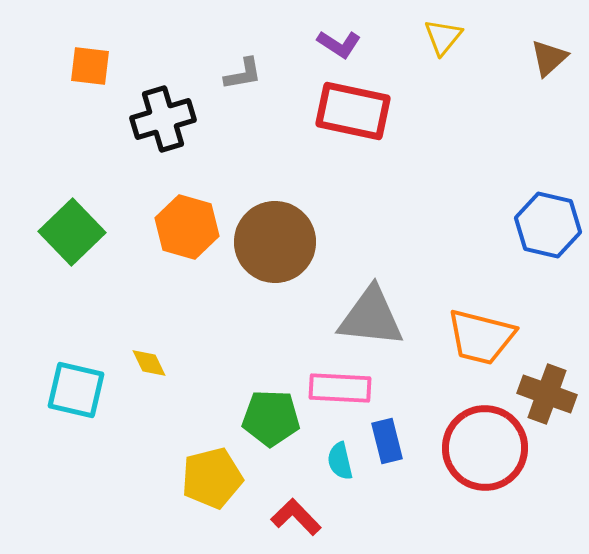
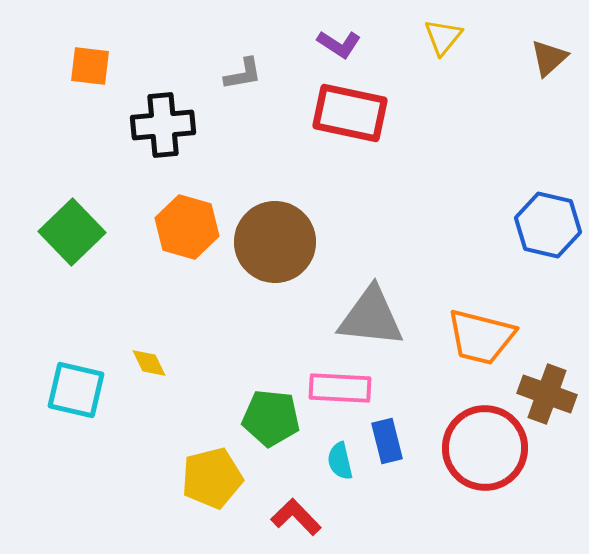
red rectangle: moved 3 px left, 2 px down
black cross: moved 6 px down; rotated 12 degrees clockwise
green pentagon: rotated 4 degrees clockwise
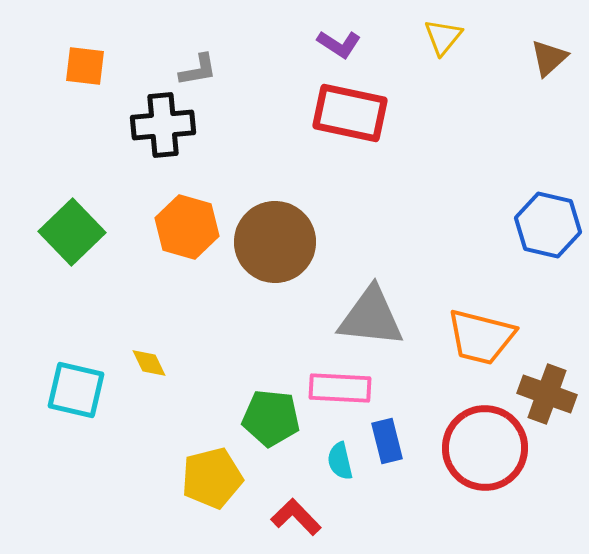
orange square: moved 5 px left
gray L-shape: moved 45 px left, 4 px up
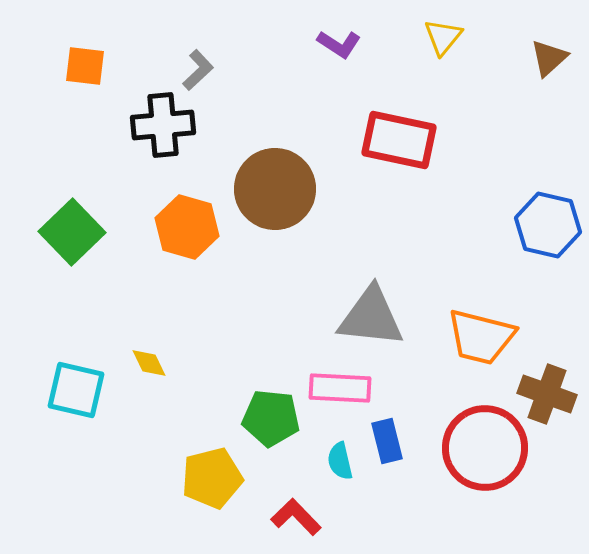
gray L-shape: rotated 33 degrees counterclockwise
red rectangle: moved 49 px right, 27 px down
brown circle: moved 53 px up
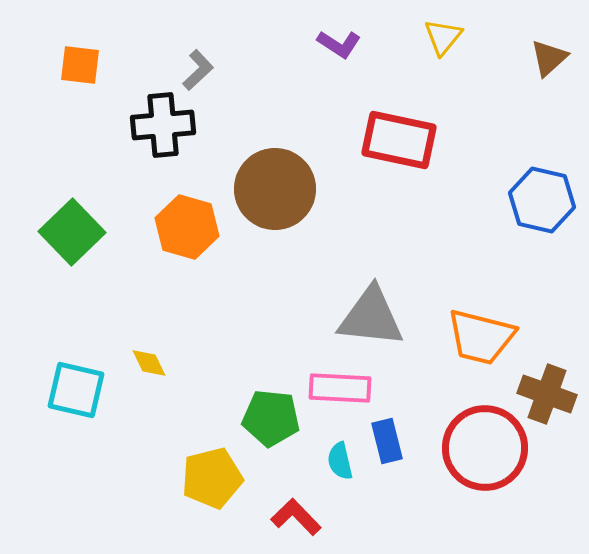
orange square: moved 5 px left, 1 px up
blue hexagon: moved 6 px left, 25 px up
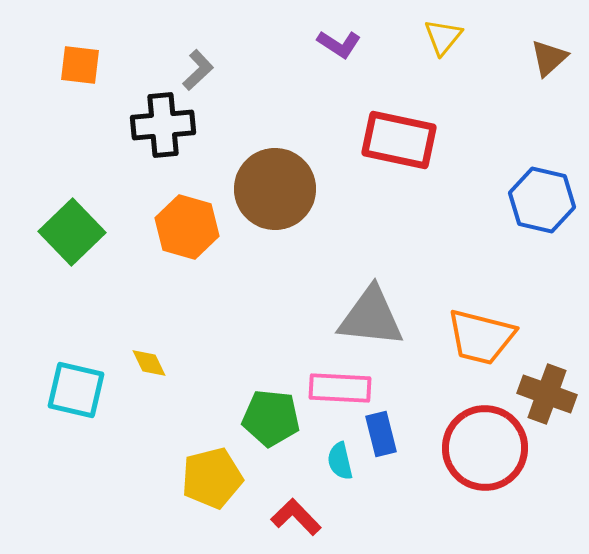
blue rectangle: moved 6 px left, 7 px up
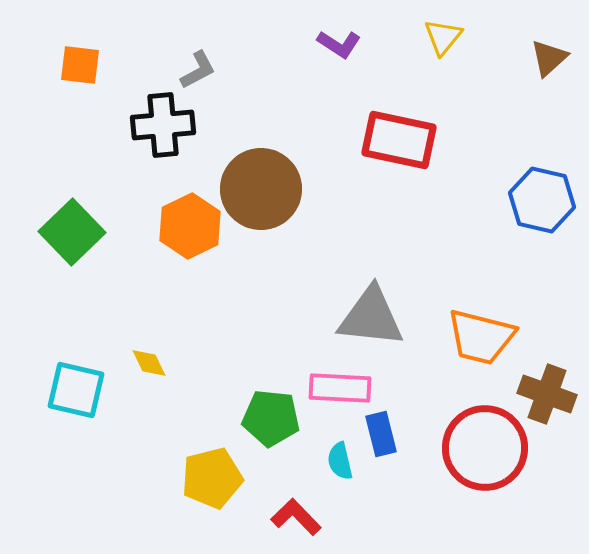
gray L-shape: rotated 15 degrees clockwise
brown circle: moved 14 px left
orange hexagon: moved 3 px right, 1 px up; rotated 18 degrees clockwise
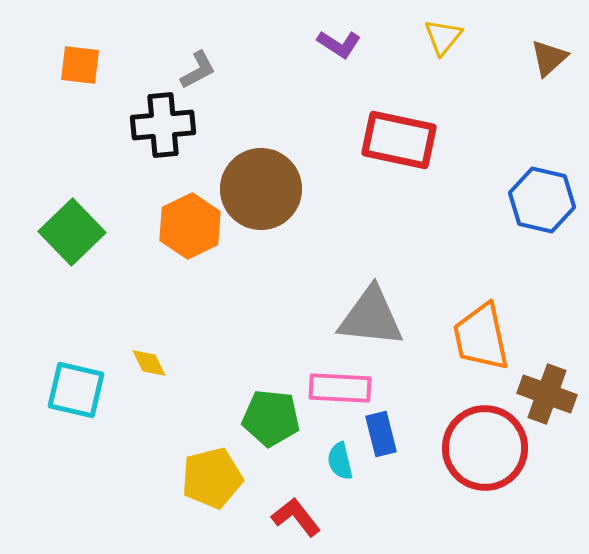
orange trapezoid: rotated 64 degrees clockwise
red L-shape: rotated 6 degrees clockwise
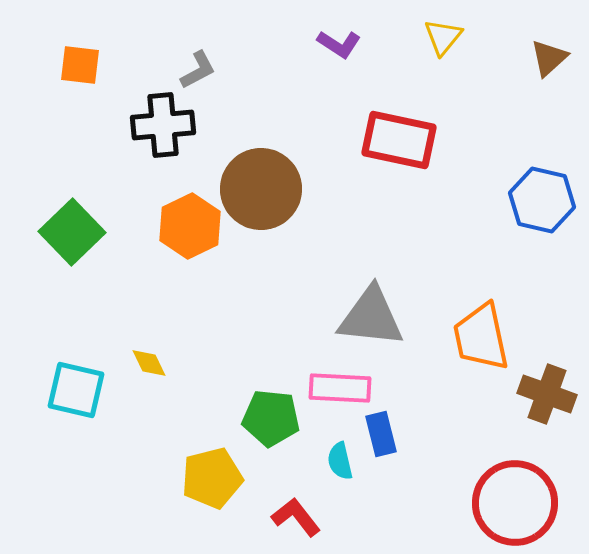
red circle: moved 30 px right, 55 px down
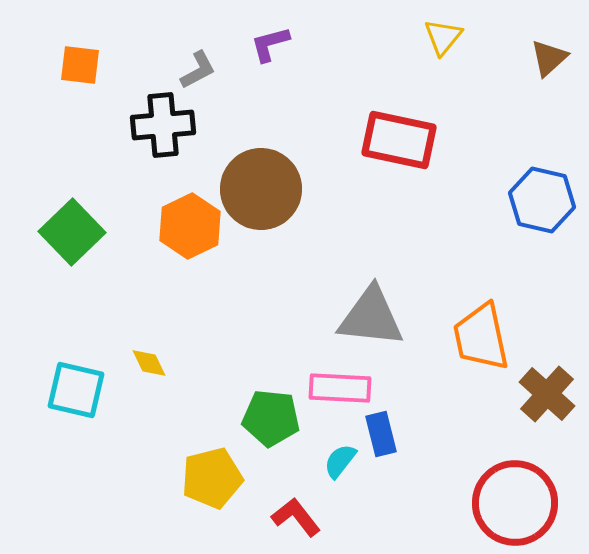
purple L-shape: moved 69 px left; rotated 132 degrees clockwise
brown cross: rotated 22 degrees clockwise
cyan semicircle: rotated 51 degrees clockwise
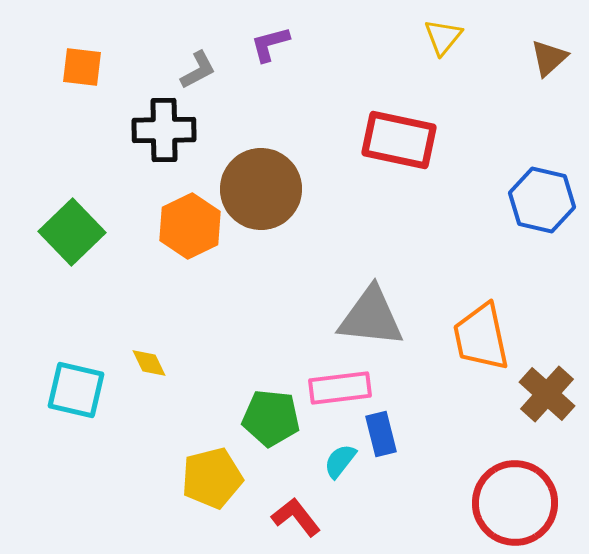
orange square: moved 2 px right, 2 px down
black cross: moved 1 px right, 5 px down; rotated 4 degrees clockwise
pink rectangle: rotated 10 degrees counterclockwise
